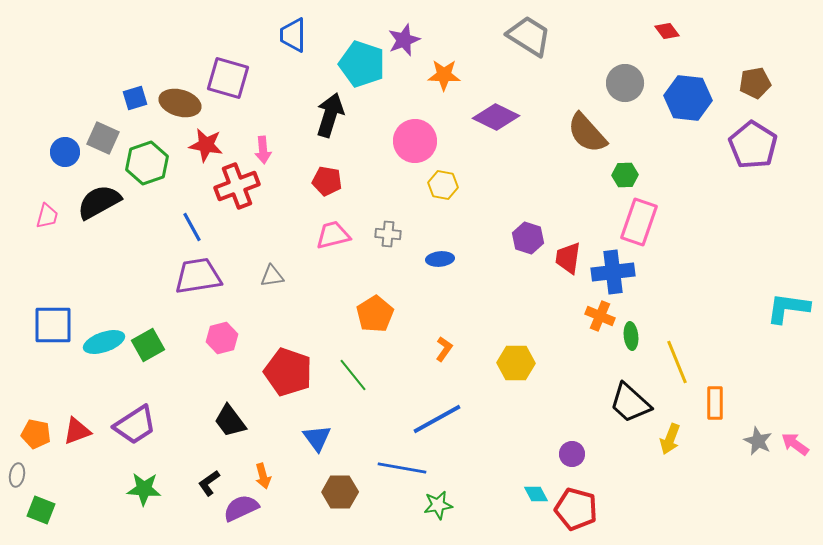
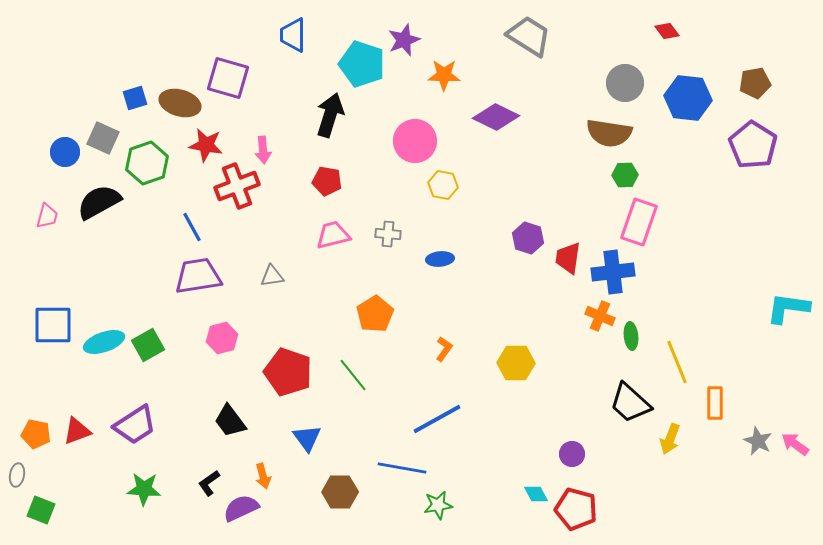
brown semicircle at (587, 133): moved 22 px right; rotated 39 degrees counterclockwise
blue triangle at (317, 438): moved 10 px left
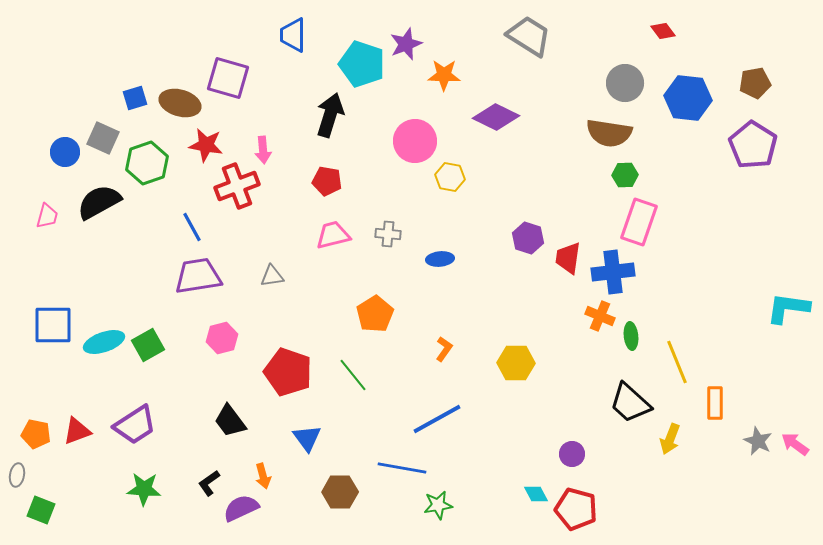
red diamond at (667, 31): moved 4 px left
purple star at (404, 40): moved 2 px right, 4 px down
yellow hexagon at (443, 185): moved 7 px right, 8 px up
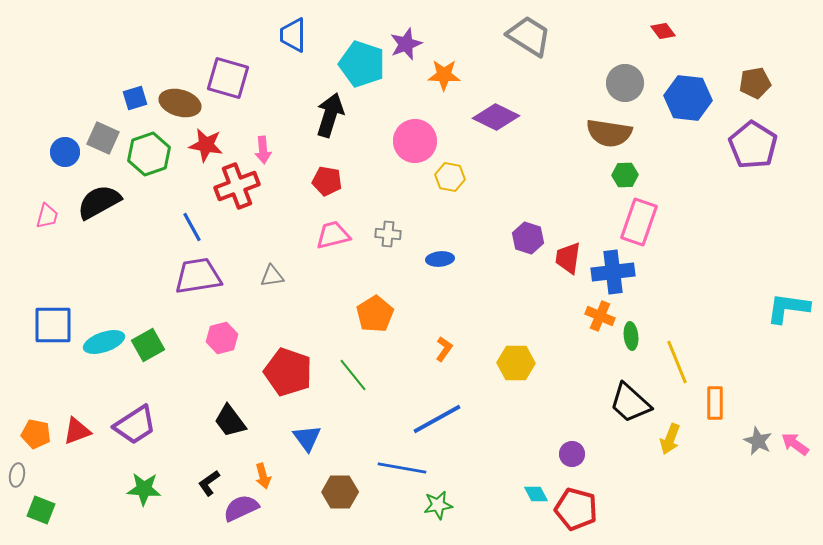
green hexagon at (147, 163): moved 2 px right, 9 px up
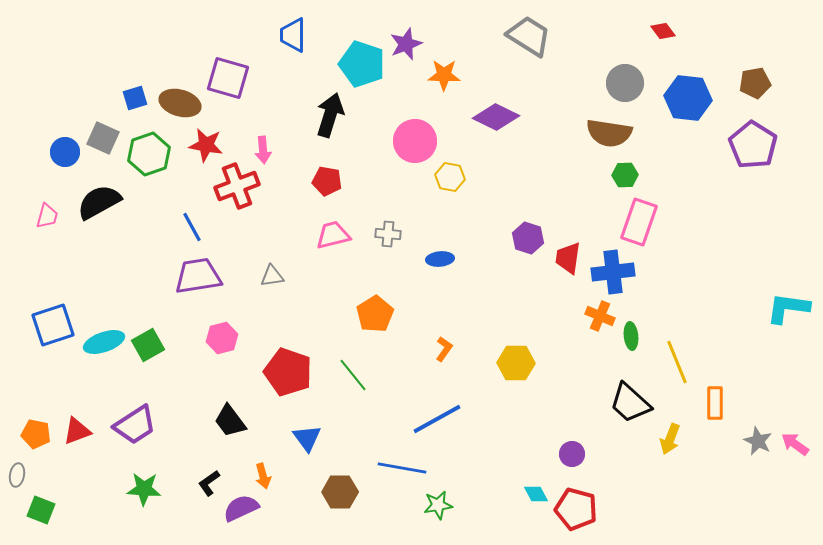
blue square at (53, 325): rotated 18 degrees counterclockwise
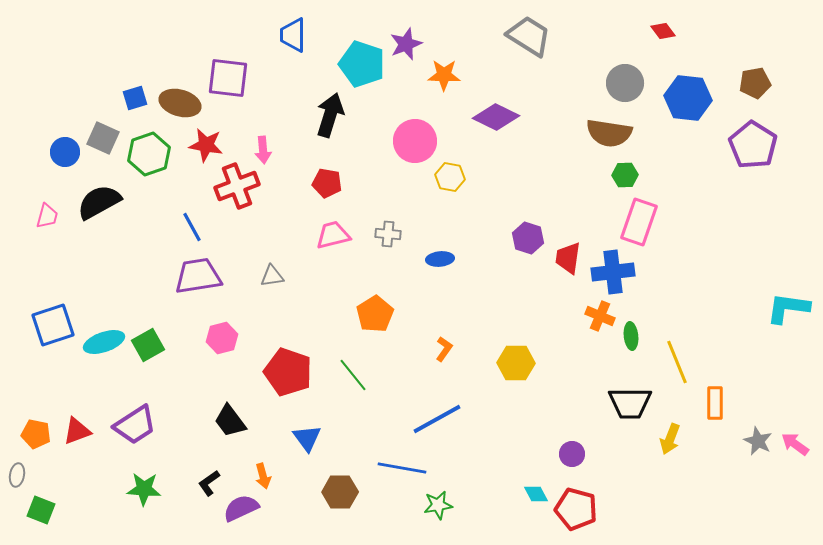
purple square at (228, 78): rotated 9 degrees counterclockwise
red pentagon at (327, 181): moved 2 px down
black trapezoid at (630, 403): rotated 42 degrees counterclockwise
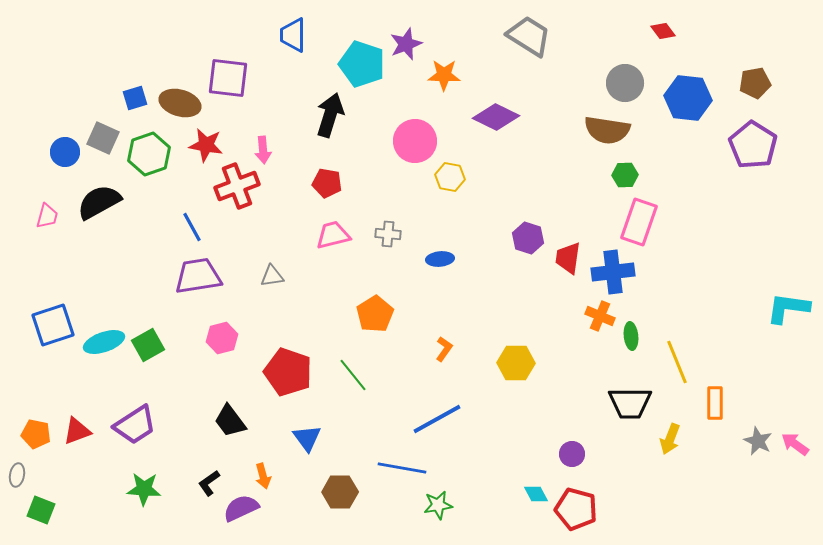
brown semicircle at (609, 133): moved 2 px left, 3 px up
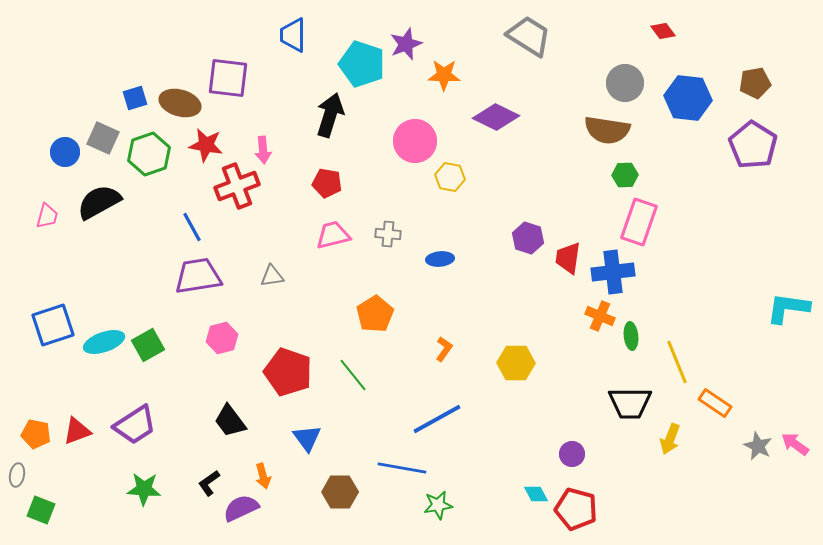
orange rectangle at (715, 403): rotated 56 degrees counterclockwise
gray star at (758, 441): moved 5 px down
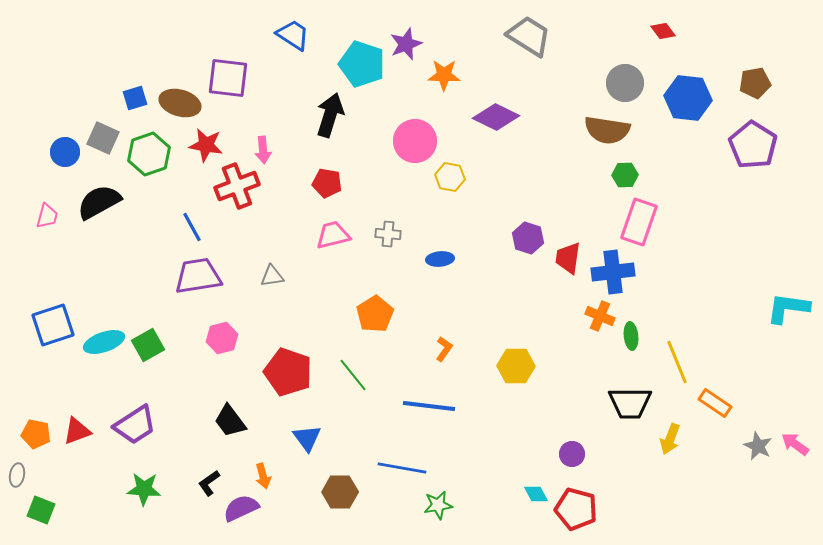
blue trapezoid at (293, 35): rotated 123 degrees clockwise
yellow hexagon at (516, 363): moved 3 px down
blue line at (437, 419): moved 8 px left, 13 px up; rotated 36 degrees clockwise
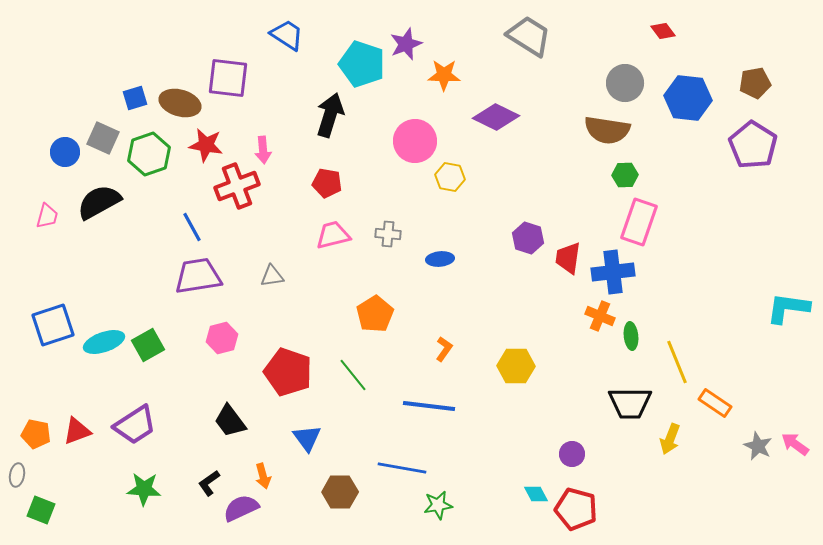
blue trapezoid at (293, 35): moved 6 px left
